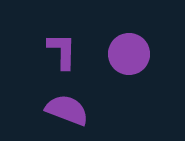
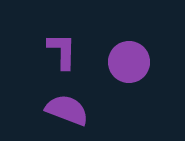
purple circle: moved 8 px down
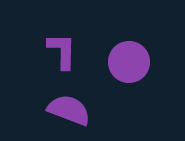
purple semicircle: moved 2 px right
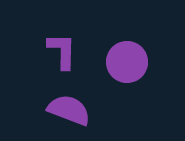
purple circle: moved 2 px left
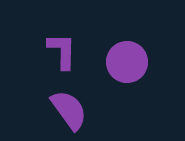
purple semicircle: rotated 33 degrees clockwise
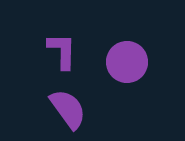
purple semicircle: moved 1 px left, 1 px up
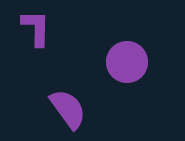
purple L-shape: moved 26 px left, 23 px up
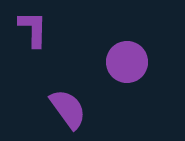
purple L-shape: moved 3 px left, 1 px down
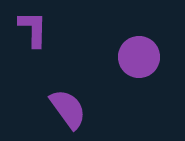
purple circle: moved 12 px right, 5 px up
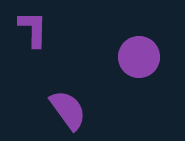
purple semicircle: moved 1 px down
